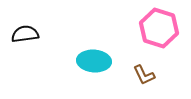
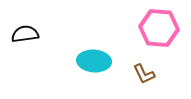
pink hexagon: rotated 12 degrees counterclockwise
brown L-shape: moved 1 px up
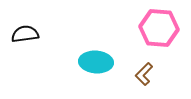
cyan ellipse: moved 2 px right, 1 px down
brown L-shape: rotated 70 degrees clockwise
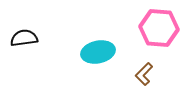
black semicircle: moved 1 px left, 4 px down
cyan ellipse: moved 2 px right, 10 px up; rotated 16 degrees counterclockwise
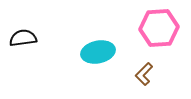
pink hexagon: rotated 9 degrees counterclockwise
black semicircle: moved 1 px left
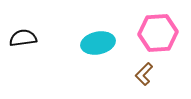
pink hexagon: moved 1 px left, 5 px down
cyan ellipse: moved 9 px up
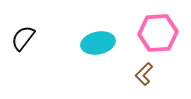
black semicircle: rotated 44 degrees counterclockwise
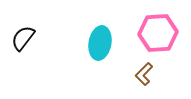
cyan ellipse: moved 2 px right; rotated 68 degrees counterclockwise
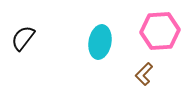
pink hexagon: moved 2 px right, 2 px up
cyan ellipse: moved 1 px up
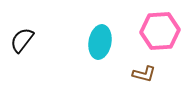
black semicircle: moved 1 px left, 2 px down
brown L-shape: rotated 120 degrees counterclockwise
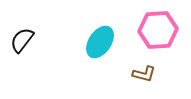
pink hexagon: moved 2 px left, 1 px up
cyan ellipse: rotated 24 degrees clockwise
